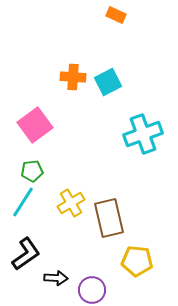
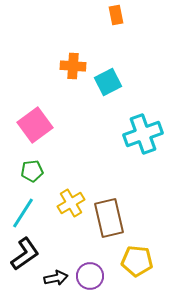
orange rectangle: rotated 54 degrees clockwise
orange cross: moved 11 px up
cyan line: moved 11 px down
black L-shape: moved 1 px left
black arrow: rotated 15 degrees counterclockwise
purple circle: moved 2 px left, 14 px up
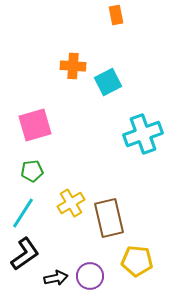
pink square: rotated 20 degrees clockwise
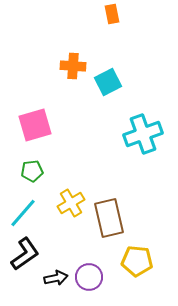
orange rectangle: moved 4 px left, 1 px up
cyan line: rotated 8 degrees clockwise
purple circle: moved 1 px left, 1 px down
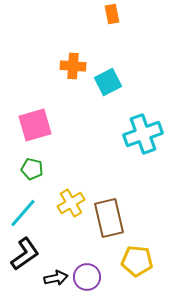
green pentagon: moved 2 px up; rotated 20 degrees clockwise
purple circle: moved 2 px left
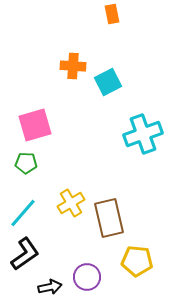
green pentagon: moved 6 px left, 6 px up; rotated 10 degrees counterclockwise
black arrow: moved 6 px left, 9 px down
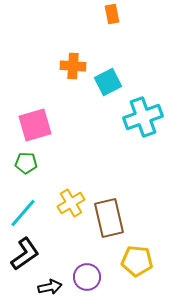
cyan cross: moved 17 px up
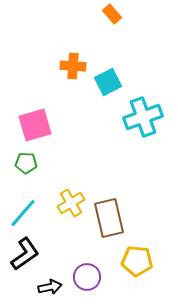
orange rectangle: rotated 30 degrees counterclockwise
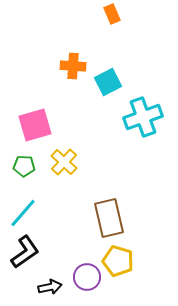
orange rectangle: rotated 18 degrees clockwise
green pentagon: moved 2 px left, 3 px down
yellow cross: moved 7 px left, 41 px up; rotated 16 degrees counterclockwise
black L-shape: moved 2 px up
yellow pentagon: moved 19 px left; rotated 12 degrees clockwise
